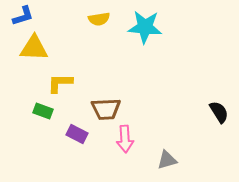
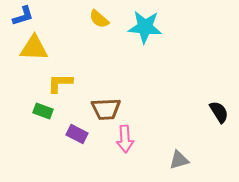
yellow semicircle: rotated 50 degrees clockwise
gray triangle: moved 12 px right
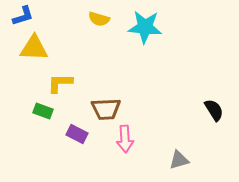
yellow semicircle: rotated 25 degrees counterclockwise
black semicircle: moved 5 px left, 2 px up
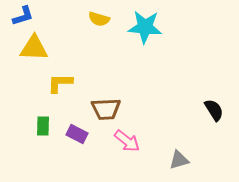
green rectangle: moved 15 px down; rotated 72 degrees clockwise
pink arrow: moved 2 px right, 2 px down; rotated 48 degrees counterclockwise
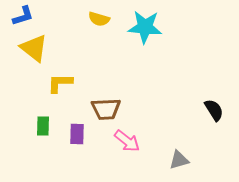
yellow triangle: rotated 36 degrees clockwise
purple rectangle: rotated 65 degrees clockwise
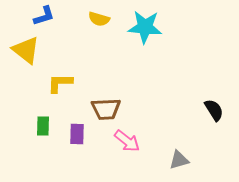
blue L-shape: moved 21 px right
yellow triangle: moved 8 px left, 2 px down
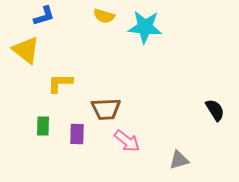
yellow semicircle: moved 5 px right, 3 px up
black semicircle: moved 1 px right
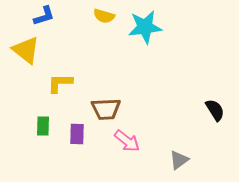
cyan star: rotated 12 degrees counterclockwise
gray triangle: rotated 20 degrees counterclockwise
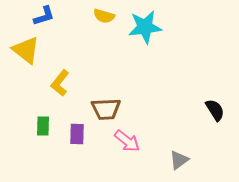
yellow L-shape: rotated 52 degrees counterclockwise
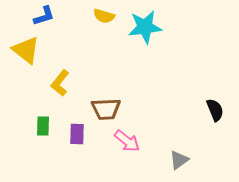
black semicircle: rotated 10 degrees clockwise
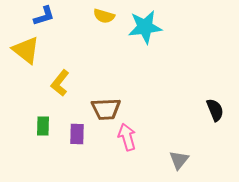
pink arrow: moved 4 px up; rotated 144 degrees counterclockwise
gray triangle: rotated 15 degrees counterclockwise
